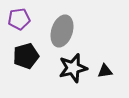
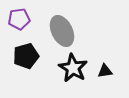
gray ellipse: rotated 44 degrees counterclockwise
black star: rotated 28 degrees counterclockwise
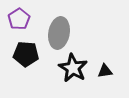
purple pentagon: rotated 25 degrees counterclockwise
gray ellipse: moved 3 px left, 2 px down; rotated 36 degrees clockwise
black pentagon: moved 2 px up; rotated 20 degrees clockwise
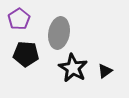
black triangle: rotated 28 degrees counterclockwise
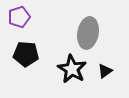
purple pentagon: moved 2 px up; rotated 15 degrees clockwise
gray ellipse: moved 29 px right
black star: moved 1 px left, 1 px down
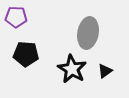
purple pentagon: moved 3 px left; rotated 20 degrees clockwise
